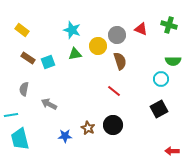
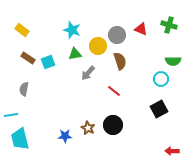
gray arrow: moved 39 px right, 31 px up; rotated 77 degrees counterclockwise
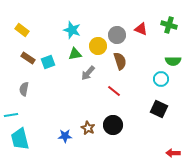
black square: rotated 36 degrees counterclockwise
red arrow: moved 1 px right, 2 px down
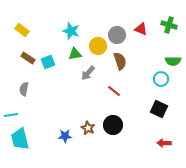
cyan star: moved 1 px left, 1 px down
red arrow: moved 9 px left, 10 px up
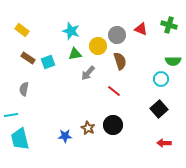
black square: rotated 24 degrees clockwise
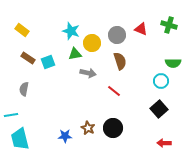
yellow circle: moved 6 px left, 3 px up
green semicircle: moved 2 px down
gray arrow: rotated 119 degrees counterclockwise
cyan circle: moved 2 px down
black circle: moved 3 px down
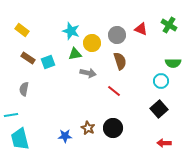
green cross: rotated 14 degrees clockwise
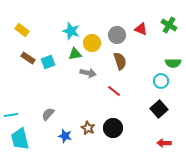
gray semicircle: moved 24 px right, 25 px down; rotated 32 degrees clockwise
blue star: rotated 16 degrees clockwise
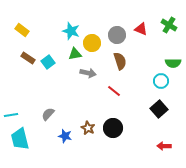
cyan square: rotated 16 degrees counterclockwise
red arrow: moved 3 px down
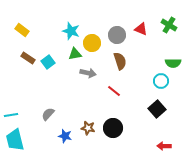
black square: moved 2 px left
brown star: rotated 16 degrees counterclockwise
cyan trapezoid: moved 5 px left, 1 px down
